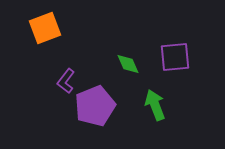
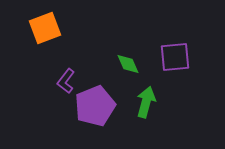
green arrow: moved 9 px left, 3 px up; rotated 36 degrees clockwise
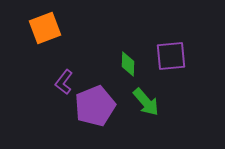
purple square: moved 4 px left, 1 px up
green diamond: rotated 25 degrees clockwise
purple L-shape: moved 2 px left, 1 px down
green arrow: rotated 124 degrees clockwise
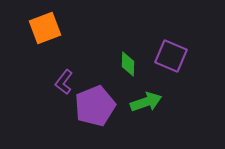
purple square: rotated 28 degrees clockwise
green arrow: rotated 68 degrees counterclockwise
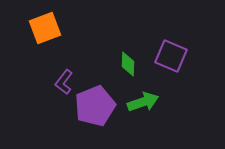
green arrow: moved 3 px left
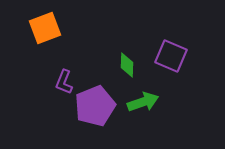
green diamond: moved 1 px left, 1 px down
purple L-shape: rotated 15 degrees counterclockwise
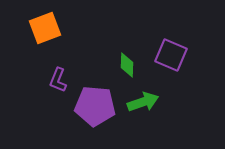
purple square: moved 1 px up
purple L-shape: moved 6 px left, 2 px up
purple pentagon: rotated 27 degrees clockwise
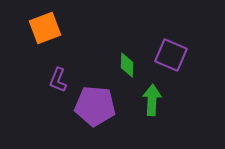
green arrow: moved 9 px right, 2 px up; rotated 68 degrees counterclockwise
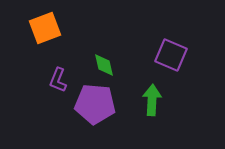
green diamond: moved 23 px left; rotated 15 degrees counterclockwise
purple pentagon: moved 2 px up
